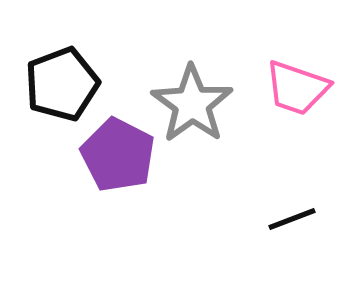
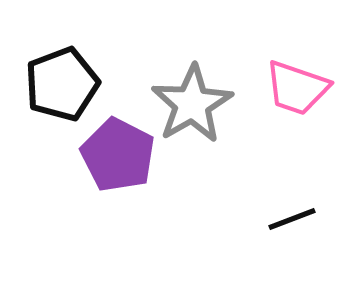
gray star: rotated 6 degrees clockwise
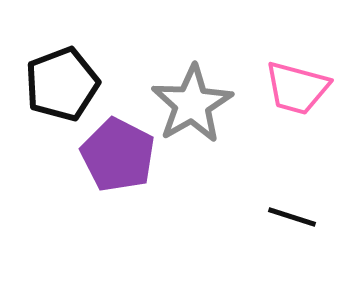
pink trapezoid: rotated 4 degrees counterclockwise
black line: moved 2 px up; rotated 39 degrees clockwise
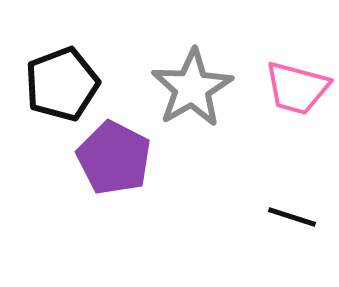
gray star: moved 16 px up
purple pentagon: moved 4 px left, 3 px down
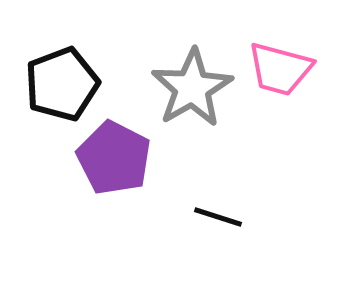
pink trapezoid: moved 17 px left, 19 px up
black line: moved 74 px left
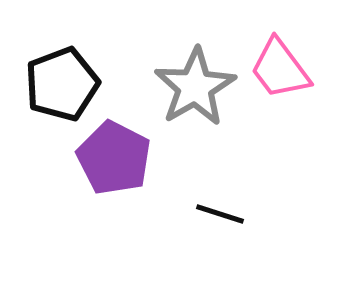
pink trapezoid: rotated 38 degrees clockwise
gray star: moved 3 px right, 1 px up
black line: moved 2 px right, 3 px up
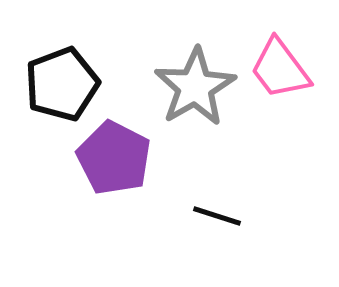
black line: moved 3 px left, 2 px down
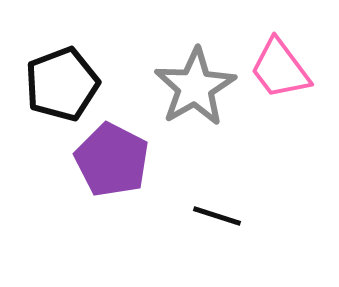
purple pentagon: moved 2 px left, 2 px down
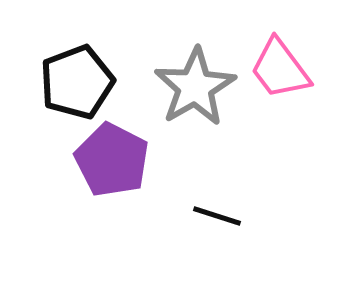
black pentagon: moved 15 px right, 2 px up
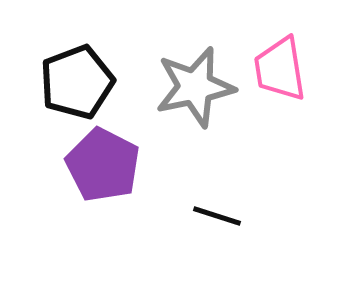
pink trapezoid: rotated 28 degrees clockwise
gray star: rotated 18 degrees clockwise
purple pentagon: moved 9 px left, 5 px down
